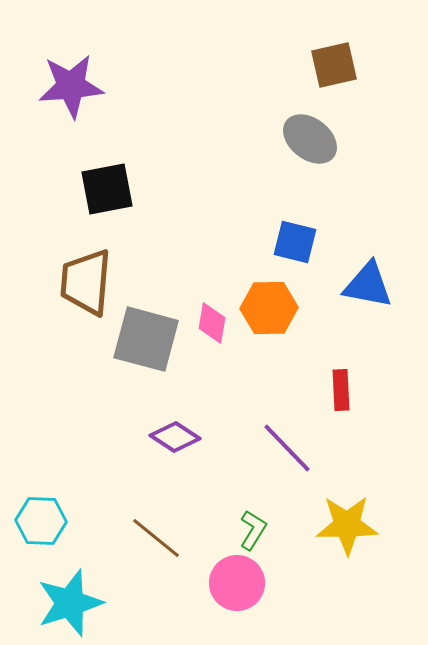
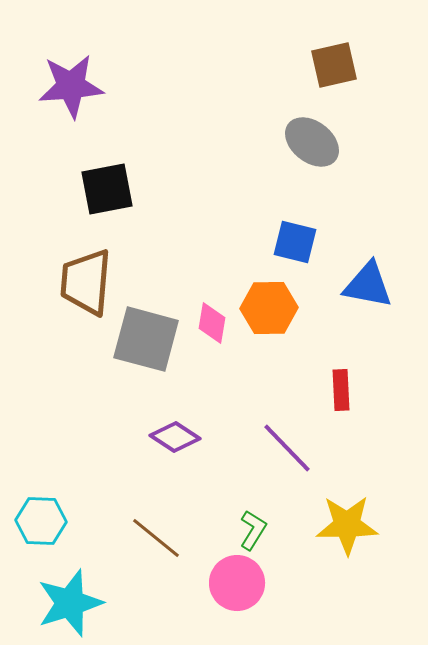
gray ellipse: moved 2 px right, 3 px down
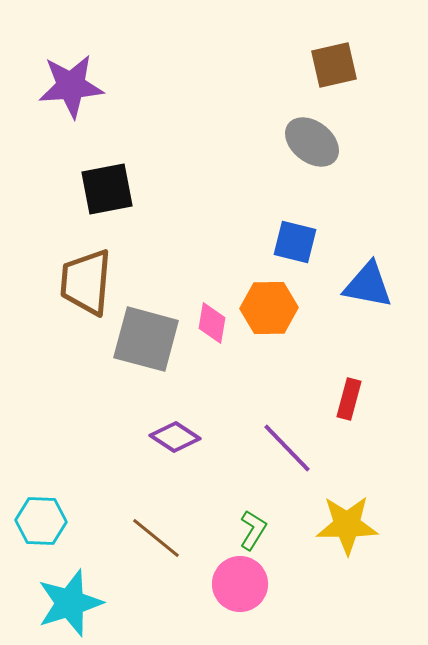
red rectangle: moved 8 px right, 9 px down; rotated 18 degrees clockwise
pink circle: moved 3 px right, 1 px down
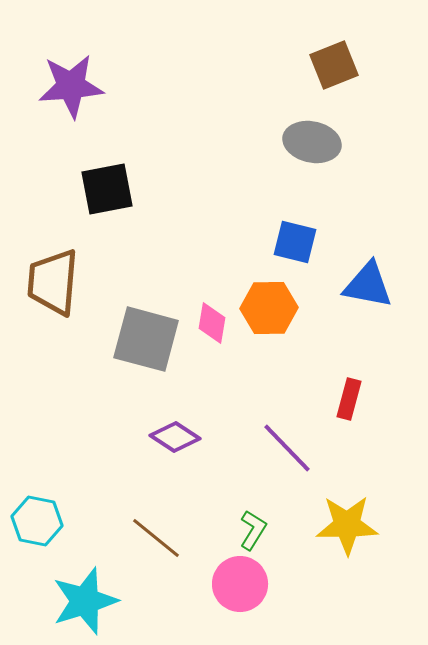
brown square: rotated 9 degrees counterclockwise
gray ellipse: rotated 26 degrees counterclockwise
brown trapezoid: moved 33 px left
cyan hexagon: moved 4 px left; rotated 9 degrees clockwise
cyan star: moved 15 px right, 2 px up
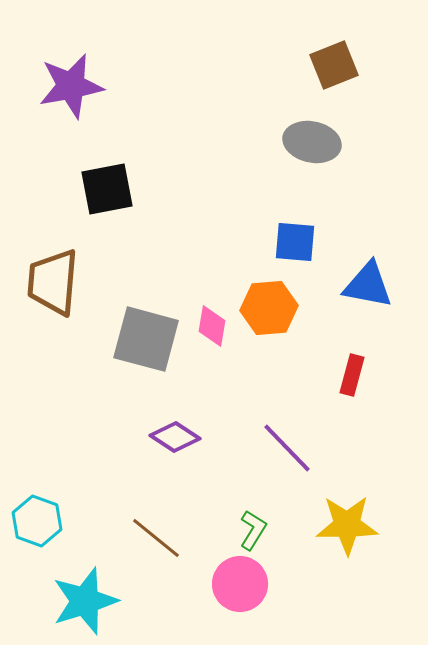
purple star: rotated 6 degrees counterclockwise
blue square: rotated 9 degrees counterclockwise
orange hexagon: rotated 4 degrees counterclockwise
pink diamond: moved 3 px down
red rectangle: moved 3 px right, 24 px up
cyan hexagon: rotated 9 degrees clockwise
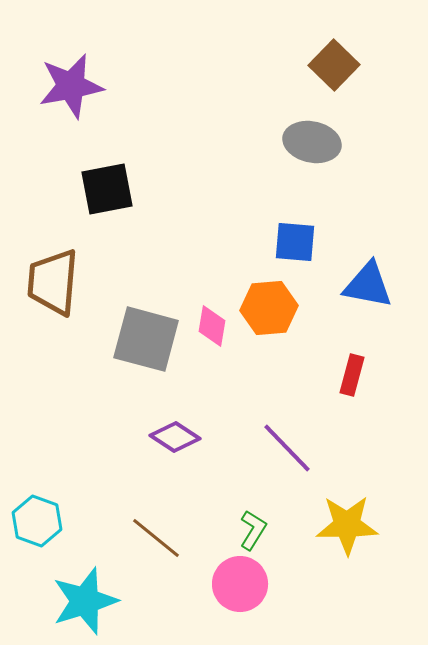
brown square: rotated 24 degrees counterclockwise
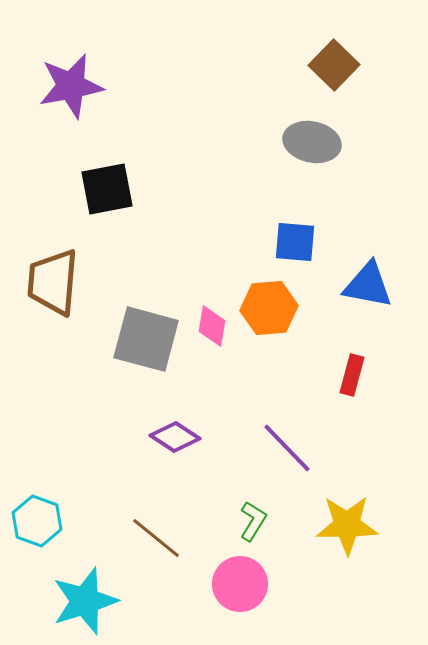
green L-shape: moved 9 px up
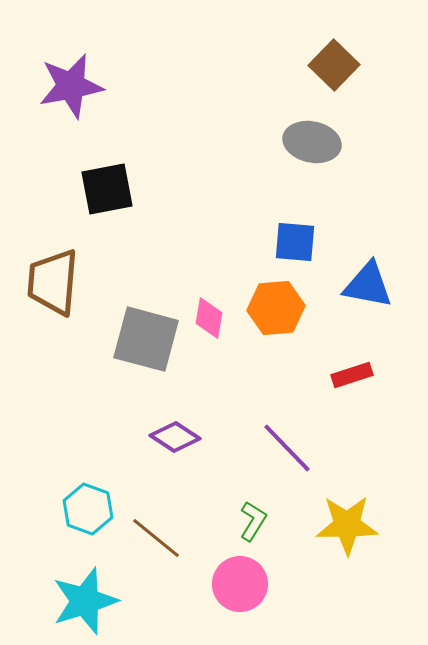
orange hexagon: moved 7 px right
pink diamond: moved 3 px left, 8 px up
red rectangle: rotated 57 degrees clockwise
cyan hexagon: moved 51 px right, 12 px up
